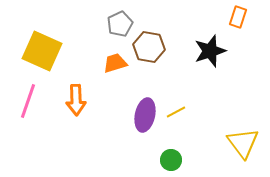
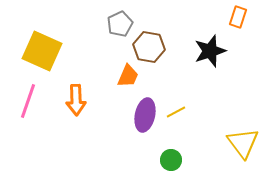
orange trapezoid: moved 13 px right, 13 px down; rotated 130 degrees clockwise
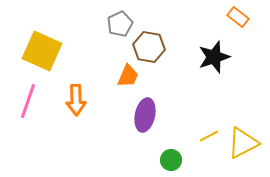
orange rectangle: rotated 70 degrees counterclockwise
black star: moved 4 px right, 6 px down
yellow line: moved 33 px right, 24 px down
yellow triangle: rotated 40 degrees clockwise
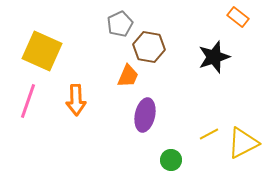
yellow line: moved 2 px up
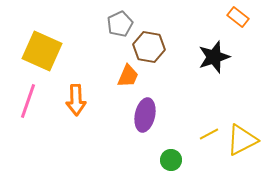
yellow triangle: moved 1 px left, 3 px up
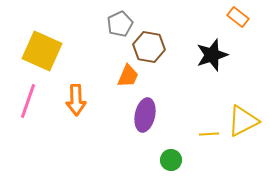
black star: moved 2 px left, 2 px up
yellow line: rotated 24 degrees clockwise
yellow triangle: moved 1 px right, 19 px up
